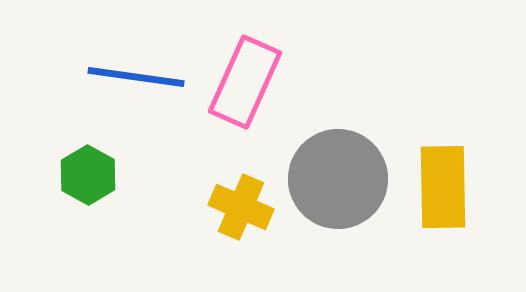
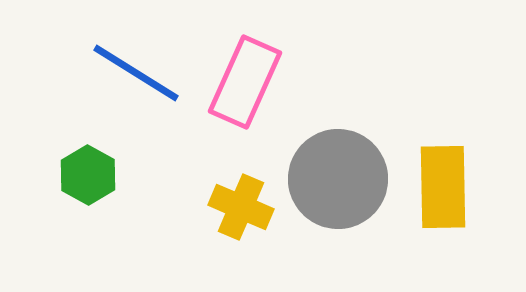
blue line: moved 4 px up; rotated 24 degrees clockwise
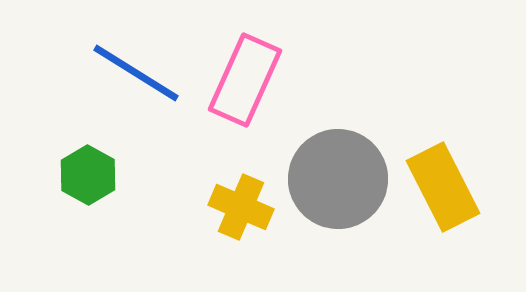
pink rectangle: moved 2 px up
yellow rectangle: rotated 26 degrees counterclockwise
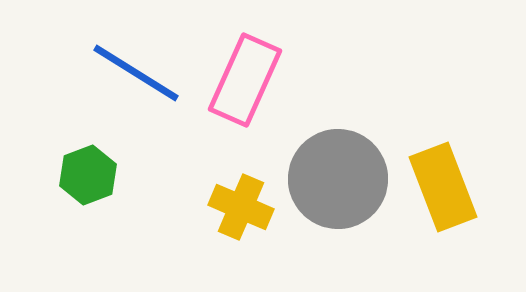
green hexagon: rotated 10 degrees clockwise
yellow rectangle: rotated 6 degrees clockwise
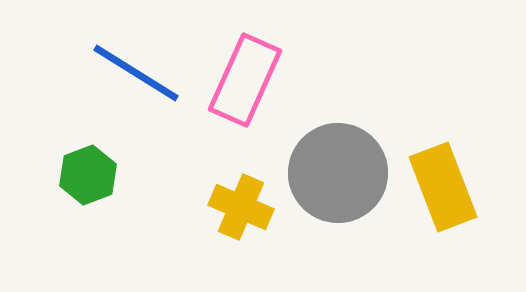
gray circle: moved 6 px up
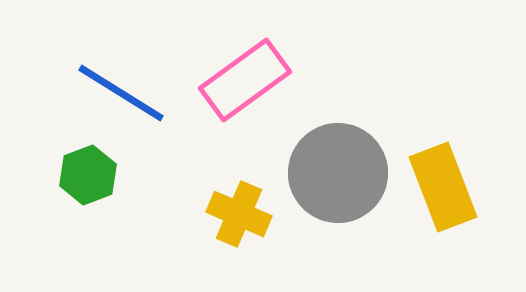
blue line: moved 15 px left, 20 px down
pink rectangle: rotated 30 degrees clockwise
yellow cross: moved 2 px left, 7 px down
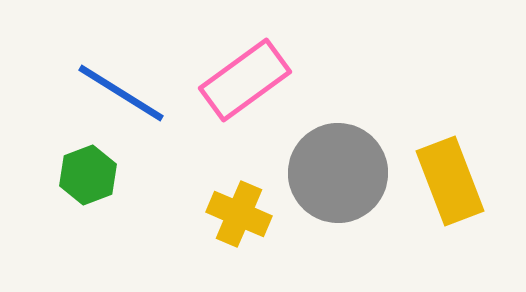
yellow rectangle: moved 7 px right, 6 px up
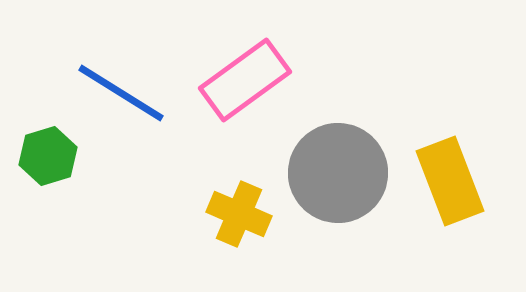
green hexagon: moved 40 px left, 19 px up; rotated 4 degrees clockwise
